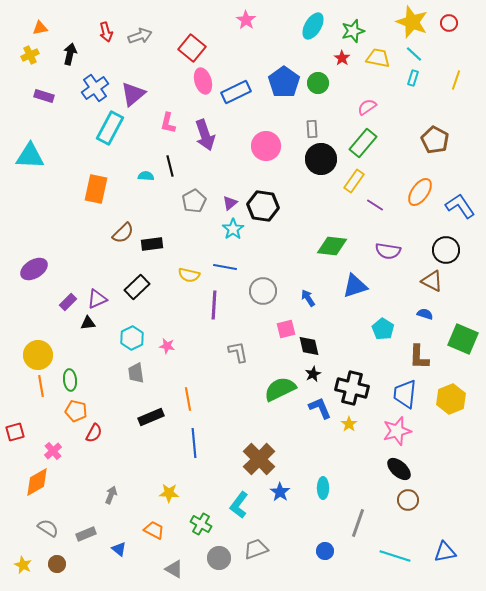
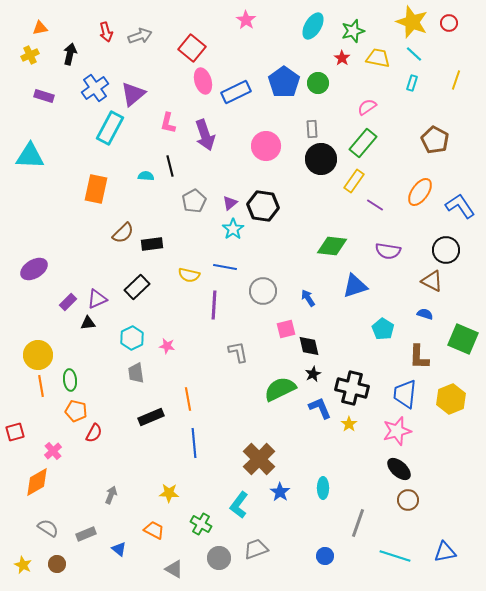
cyan rectangle at (413, 78): moved 1 px left, 5 px down
blue circle at (325, 551): moved 5 px down
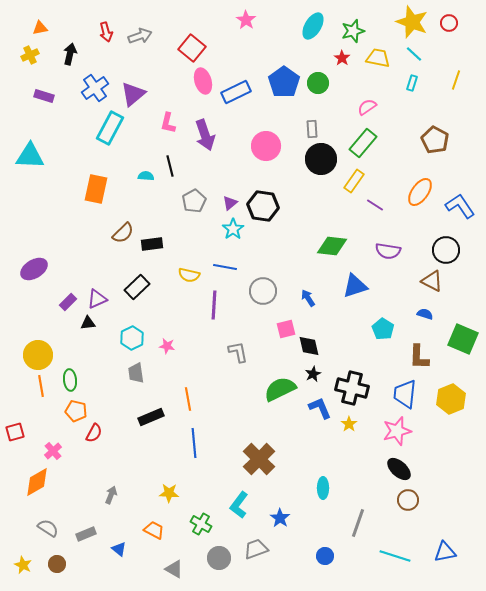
blue star at (280, 492): moved 26 px down
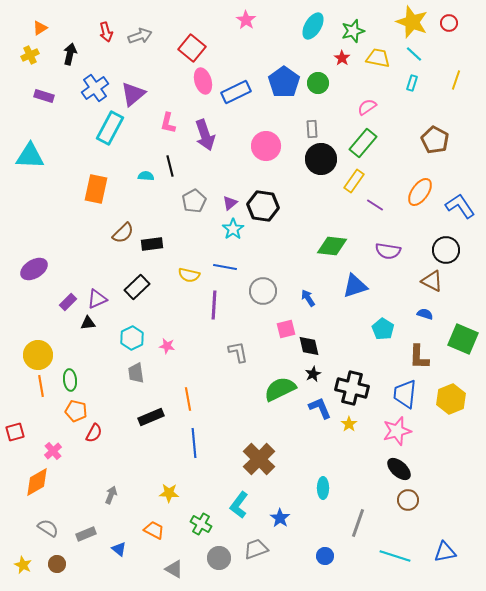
orange triangle at (40, 28): rotated 21 degrees counterclockwise
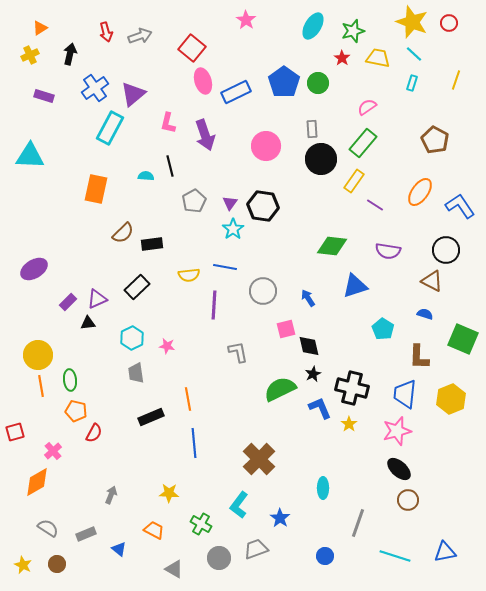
purple triangle at (230, 203): rotated 14 degrees counterclockwise
yellow semicircle at (189, 275): rotated 20 degrees counterclockwise
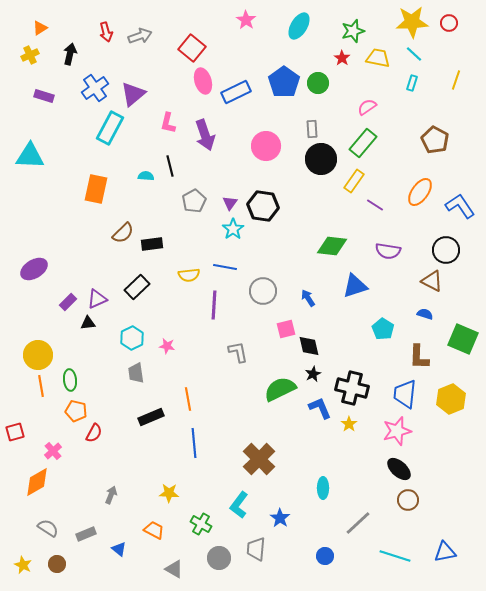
yellow star at (412, 22): rotated 24 degrees counterclockwise
cyan ellipse at (313, 26): moved 14 px left
gray line at (358, 523): rotated 28 degrees clockwise
gray trapezoid at (256, 549): rotated 65 degrees counterclockwise
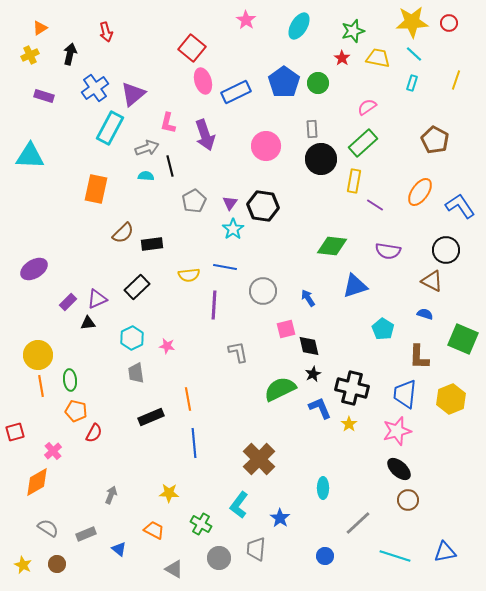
gray arrow at (140, 36): moved 7 px right, 112 px down
green rectangle at (363, 143): rotated 8 degrees clockwise
yellow rectangle at (354, 181): rotated 25 degrees counterclockwise
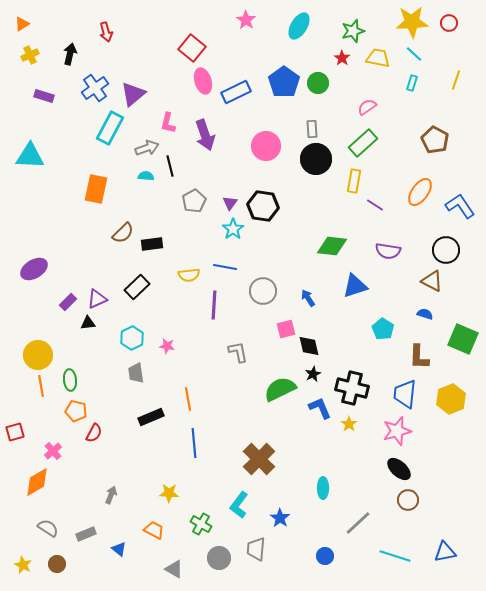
orange triangle at (40, 28): moved 18 px left, 4 px up
black circle at (321, 159): moved 5 px left
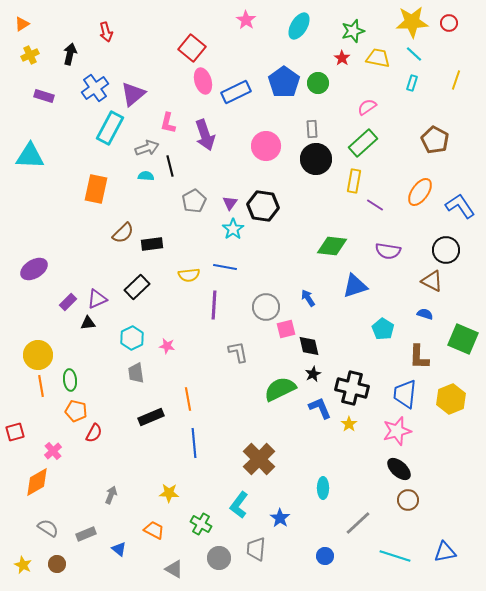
gray circle at (263, 291): moved 3 px right, 16 px down
